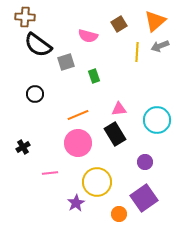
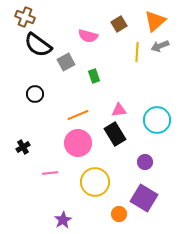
brown cross: rotated 18 degrees clockwise
gray square: rotated 12 degrees counterclockwise
pink triangle: moved 1 px down
yellow circle: moved 2 px left
purple square: rotated 24 degrees counterclockwise
purple star: moved 13 px left, 17 px down
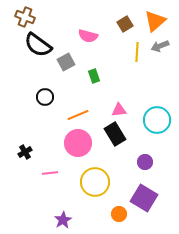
brown square: moved 6 px right
black circle: moved 10 px right, 3 px down
black cross: moved 2 px right, 5 px down
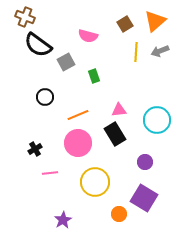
gray arrow: moved 5 px down
yellow line: moved 1 px left
black cross: moved 10 px right, 3 px up
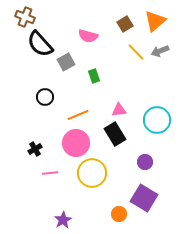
black semicircle: moved 2 px right, 1 px up; rotated 12 degrees clockwise
yellow line: rotated 48 degrees counterclockwise
pink circle: moved 2 px left
yellow circle: moved 3 px left, 9 px up
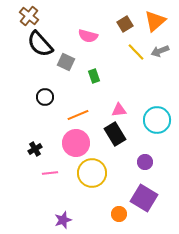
brown cross: moved 4 px right, 1 px up; rotated 18 degrees clockwise
gray square: rotated 36 degrees counterclockwise
purple star: rotated 12 degrees clockwise
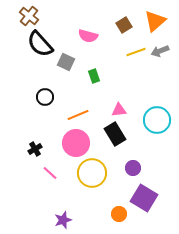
brown square: moved 1 px left, 1 px down
yellow line: rotated 66 degrees counterclockwise
purple circle: moved 12 px left, 6 px down
pink line: rotated 49 degrees clockwise
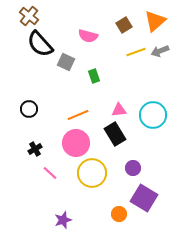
black circle: moved 16 px left, 12 px down
cyan circle: moved 4 px left, 5 px up
